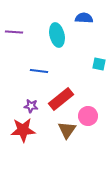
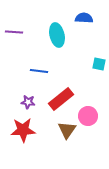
purple star: moved 3 px left, 4 px up
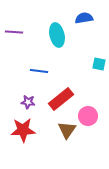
blue semicircle: rotated 12 degrees counterclockwise
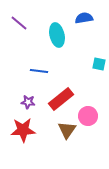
purple line: moved 5 px right, 9 px up; rotated 36 degrees clockwise
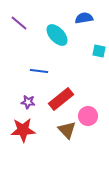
cyan ellipse: rotated 30 degrees counterclockwise
cyan square: moved 13 px up
brown triangle: rotated 18 degrees counterclockwise
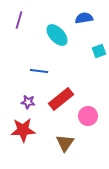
purple line: moved 3 px up; rotated 66 degrees clockwise
cyan square: rotated 32 degrees counterclockwise
brown triangle: moved 2 px left, 13 px down; rotated 18 degrees clockwise
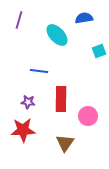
red rectangle: rotated 50 degrees counterclockwise
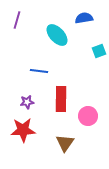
purple line: moved 2 px left
purple star: moved 1 px left; rotated 16 degrees counterclockwise
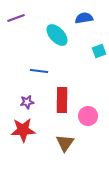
purple line: moved 1 px left, 2 px up; rotated 54 degrees clockwise
red rectangle: moved 1 px right, 1 px down
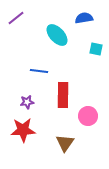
purple line: rotated 18 degrees counterclockwise
cyan square: moved 3 px left, 2 px up; rotated 32 degrees clockwise
red rectangle: moved 1 px right, 5 px up
